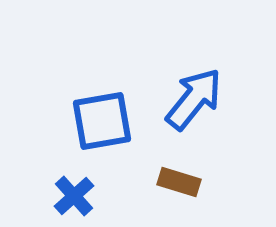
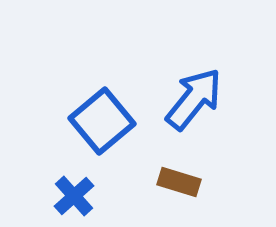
blue square: rotated 30 degrees counterclockwise
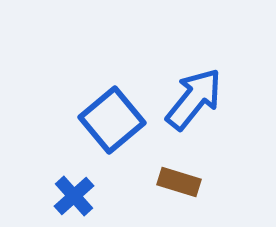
blue square: moved 10 px right, 1 px up
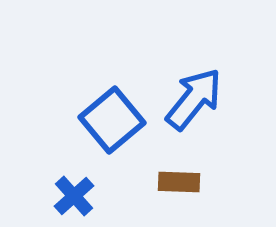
brown rectangle: rotated 15 degrees counterclockwise
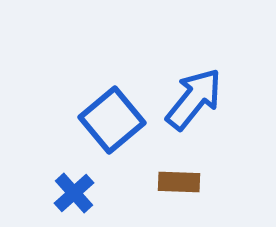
blue cross: moved 3 px up
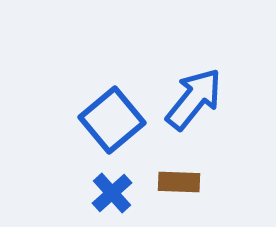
blue cross: moved 38 px right
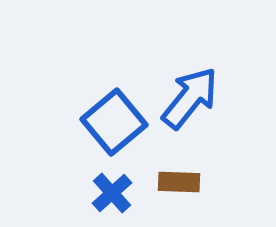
blue arrow: moved 4 px left, 1 px up
blue square: moved 2 px right, 2 px down
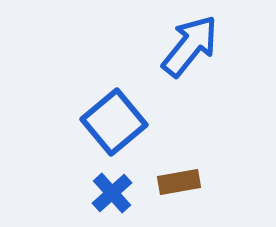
blue arrow: moved 52 px up
brown rectangle: rotated 12 degrees counterclockwise
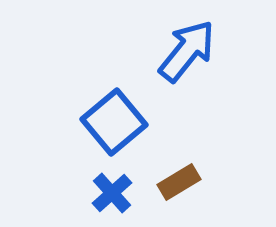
blue arrow: moved 3 px left, 5 px down
brown rectangle: rotated 21 degrees counterclockwise
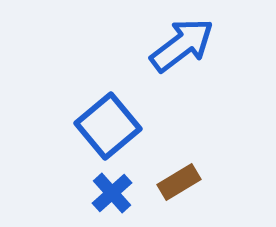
blue arrow: moved 5 px left, 6 px up; rotated 14 degrees clockwise
blue square: moved 6 px left, 4 px down
